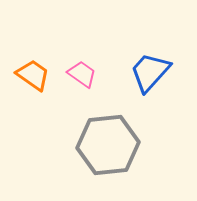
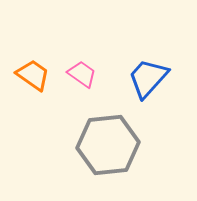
blue trapezoid: moved 2 px left, 6 px down
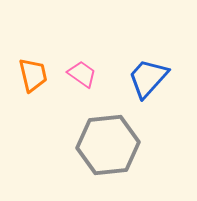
orange trapezoid: rotated 42 degrees clockwise
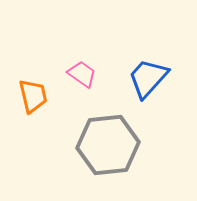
orange trapezoid: moved 21 px down
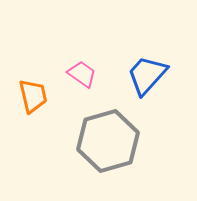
blue trapezoid: moved 1 px left, 3 px up
gray hexagon: moved 4 px up; rotated 10 degrees counterclockwise
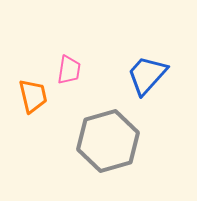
pink trapezoid: moved 13 px left, 4 px up; rotated 64 degrees clockwise
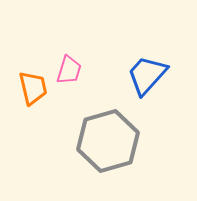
pink trapezoid: rotated 8 degrees clockwise
orange trapezoid: moved 8 px up
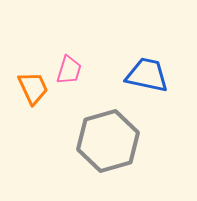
blue trapezoid: rotated 60 degrees clockwise
orange trapezoid: rotated 12 degrees counterclockwise
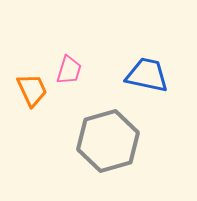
orange trapezoid: moved 1 px left, 2 px down
